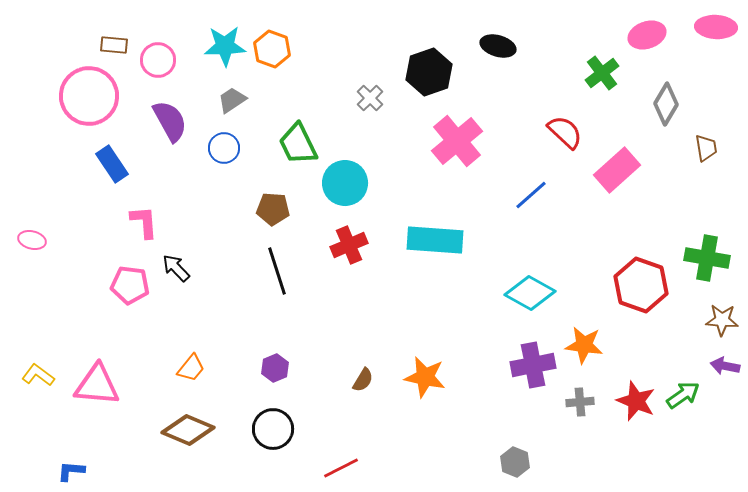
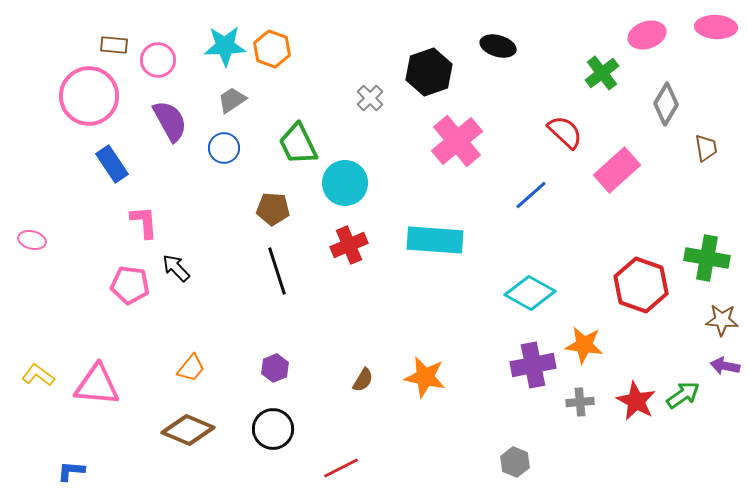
red star at (636, 401): rotated 6 degrees clockwise
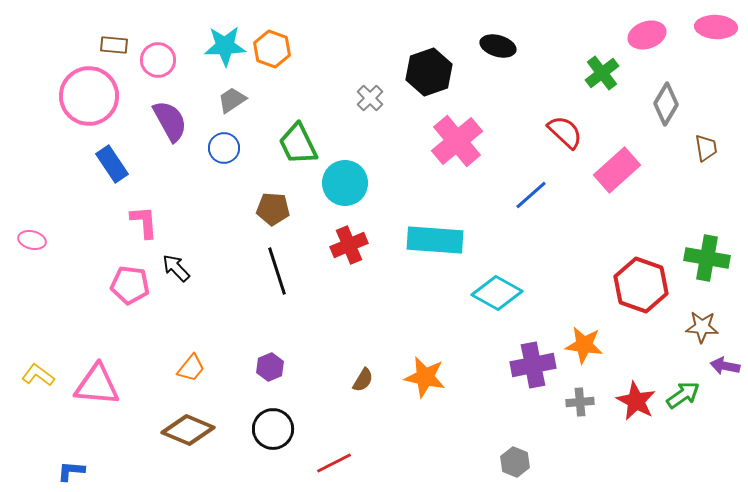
cyan diamond at (530, 293): moved 33 px left
brown star at (722, 320): moved 20 px left, 7 px down
purple hexagon at (275, 368): moved 5 px left, 1 px up
red line at (341, 468): moved 7 px left, 5 px up
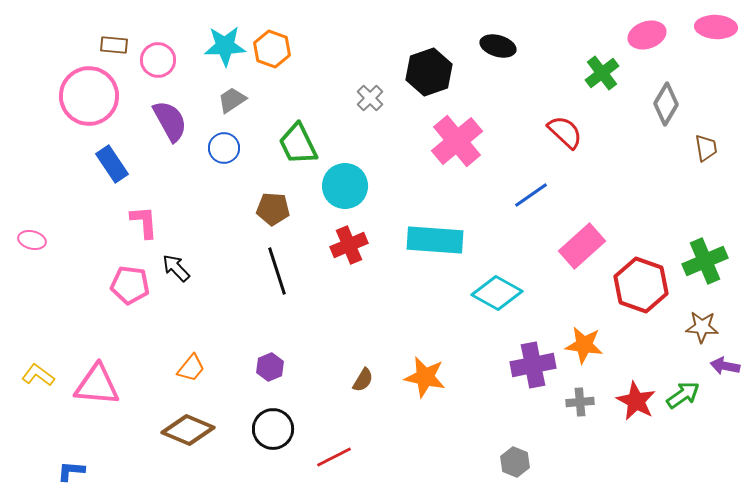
pink rectangle at (617, 170): moved 35 px left, 76 px down
cyan circle at (345, 183): moved 3 px down
blue line at (531, 195): rotated 6 degrees clockwise
green cross at (707, 258): moved 2 px left, 3 px down; rotated 33 degrees counterclockwise
red line at (334, 463): moved 6 px up
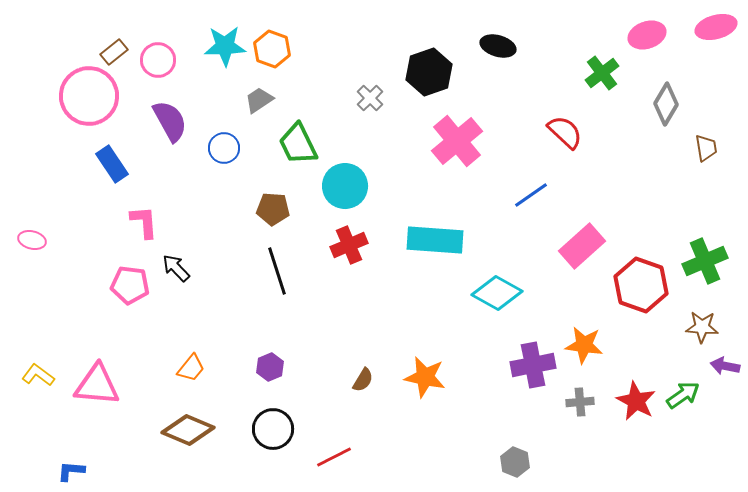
pink ellipse at (716, 27): rotated 18 degrees counterclockwise
brown rectangle at (114, 45): moved 7 px down; rotated 44 degrees counterclockwise
gray trapezoid at (232, 100): moved 27 px right
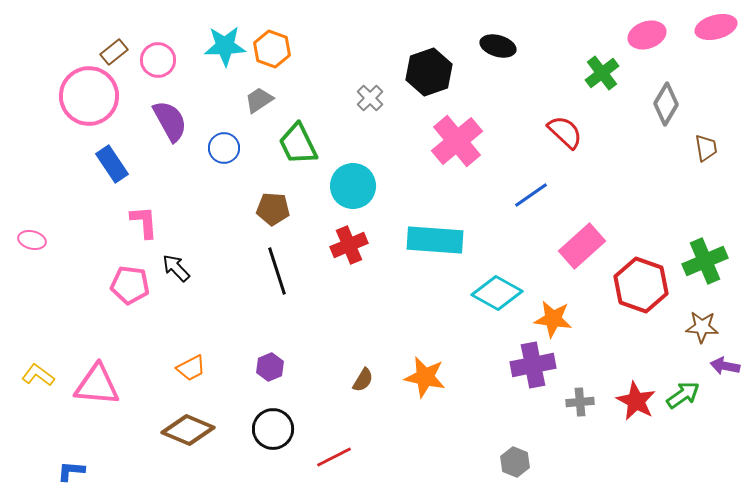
cyan circle at (345, 186): moved 8 px right
orange star at (584, 345): moved 31 px left, 26 px up
orange trapezoid at (191, 368): rotated 24 degrees clockwise
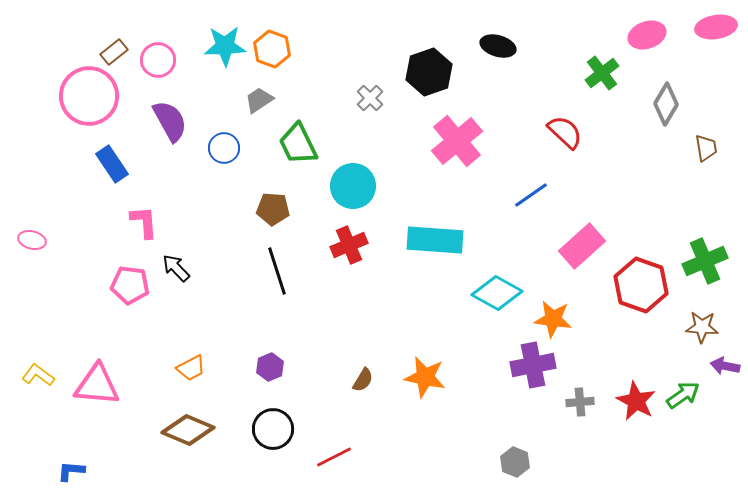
pink ellipse at (716, 27): rotated 6 degrees clockwise
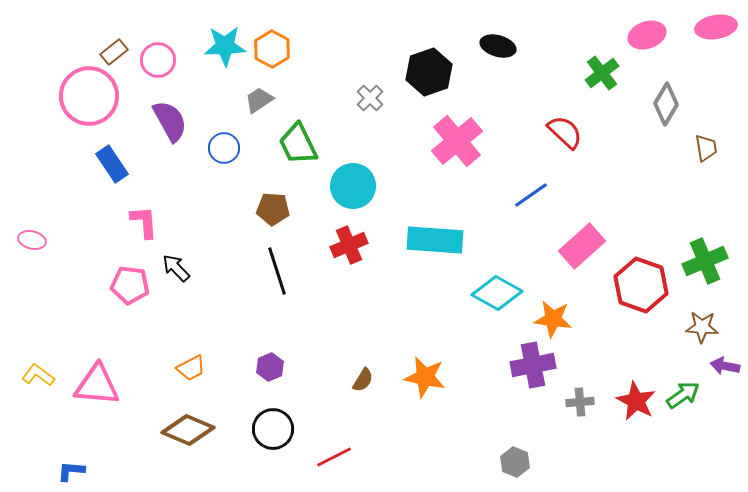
orange hexagon at (272, 49): rotated 9 degrees clockwise
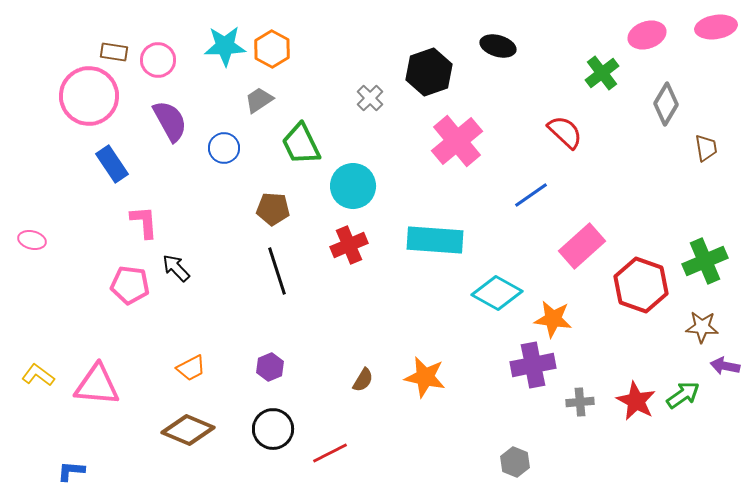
brown rectangle at (114, 52): rotated 48 degrees clockwise
green trapezoid at (298, 144): moved 3 px right
red line at (334, 457): moved 4 px left, 4 px up
